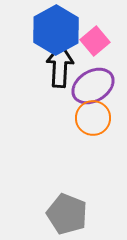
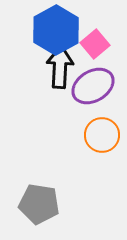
pink square: moved 3 px down
black arrow: moved 1 px down
orange circle: moved 9 px right, 17 px down
gray pentagon: moved 28 px left, 10 px up; rotated 12 degrees counterclockwise
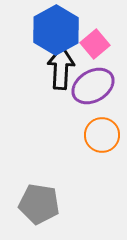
black arrow: moved 1 px right, 1 px down
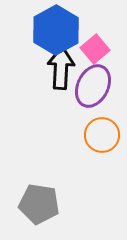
pink square: moved 5 px down
purple ellipse: rotated 33 degrees counterclockwise
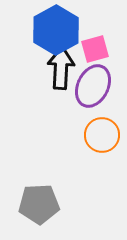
pink square: rotated 24 degrees clockwise
gray pentagon: rotated 12 degrees counterclockwise
